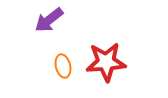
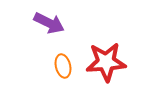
purple arrow: moved 3 px down; rotated 116 degrees counterclockwise
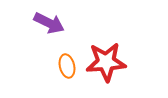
orange ellipse: moved 4 px right
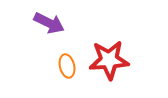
red star: moved 3 px right, 2 px up
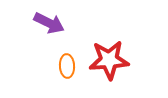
orange ellipse: rotated 10 degrees clockwise
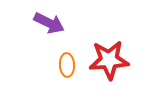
orange ellipse: moved 1 px up
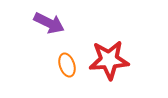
orange ellipse: rotated 15 degrees counterclockwise
